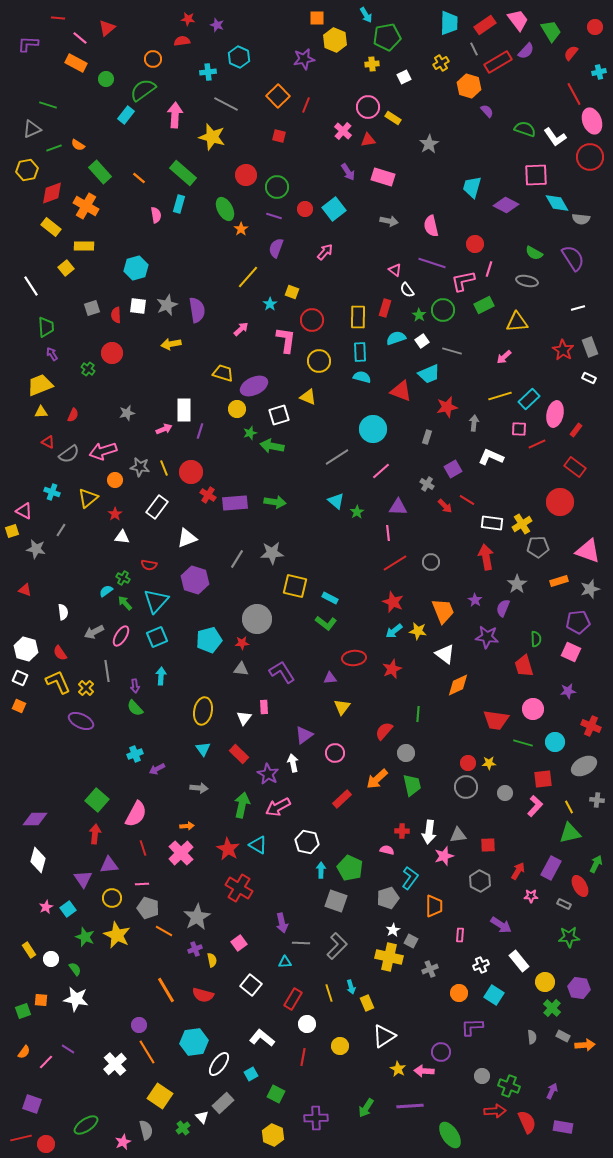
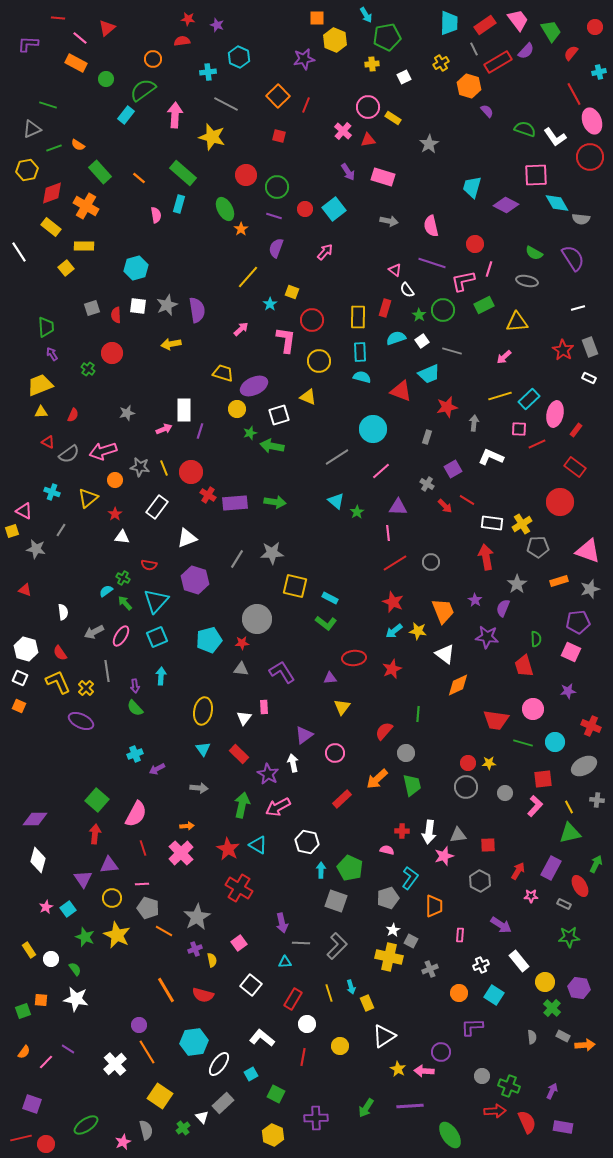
white line at (31, 286): moved 12 px left, 34 px up
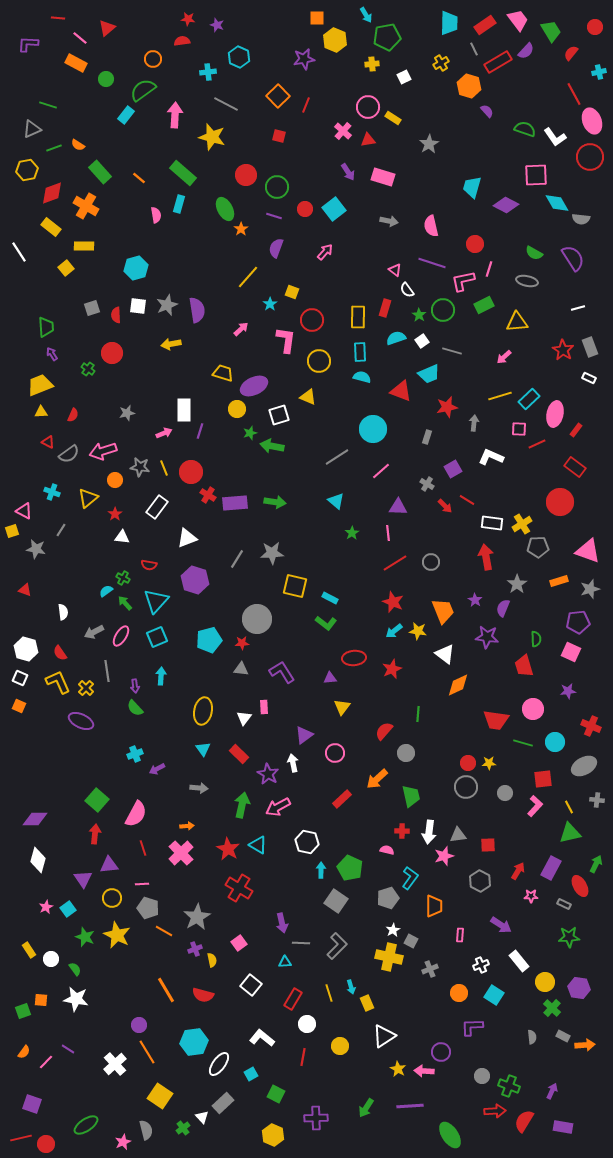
pink arrow at (164, 429): moved 4 px down
green star at (357, 512): moved 5 px left, 21 px down
green trapezoid at (412, 785): moved 1 px left, 11 px down
gray square at (336, 901): rotated 15 degrees clockwise
red semicircle at (527, 1122): moved 3 px left, 1 px up; rotated 125 degrees counterclockwise
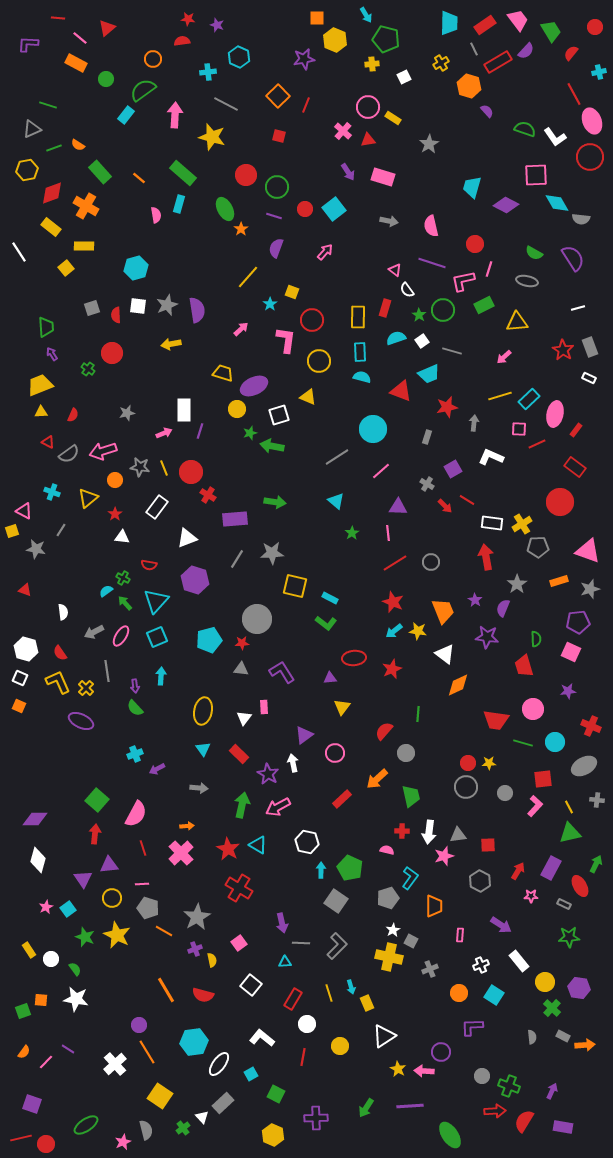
green pentagon at (387, 37): moved 1 px left, 2 px down; rotated 24 degrees clockwise
purple rectangle at (235, 503): moved 16 px down
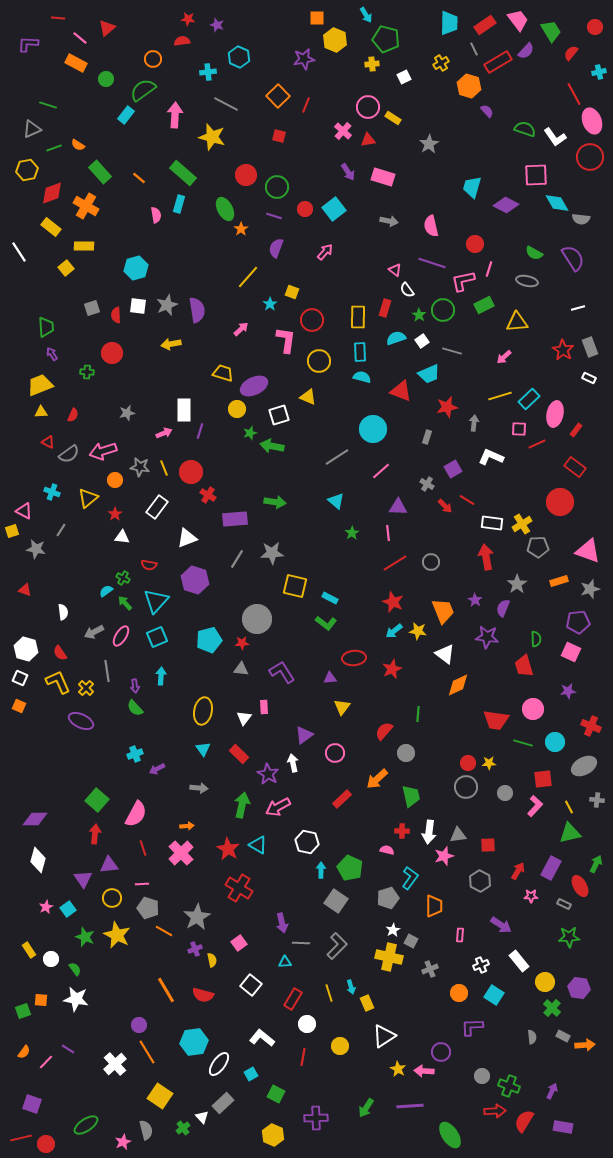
green cross at (88, 369): moved 1 px left, 3 px down; rotated 32 degrees counterclockwise
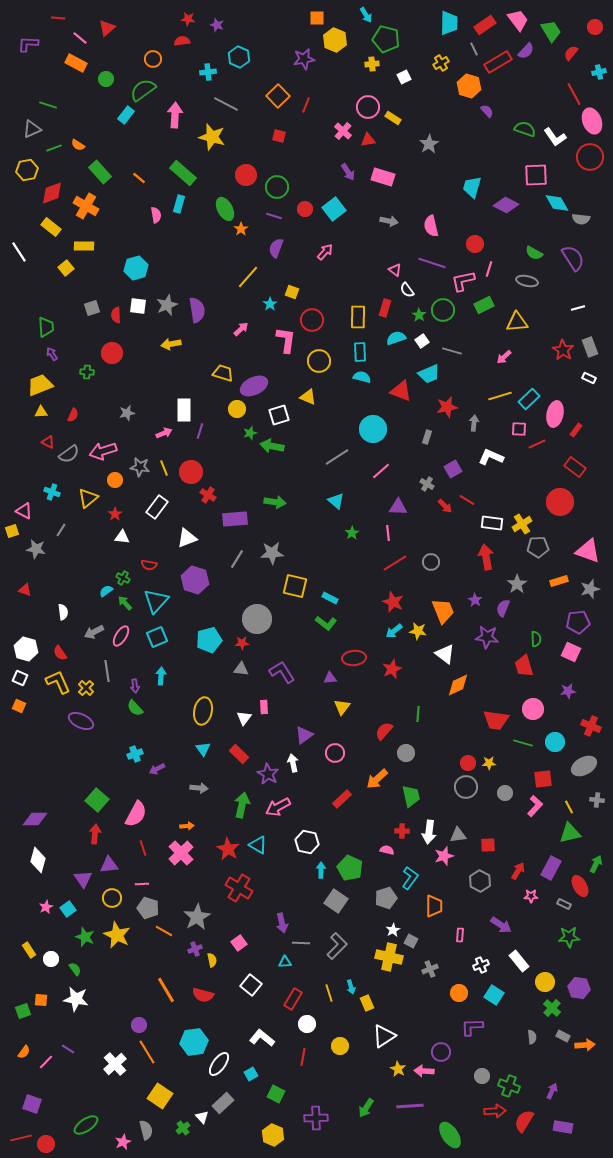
gray pentagon at (388, 898): moved 2 px left
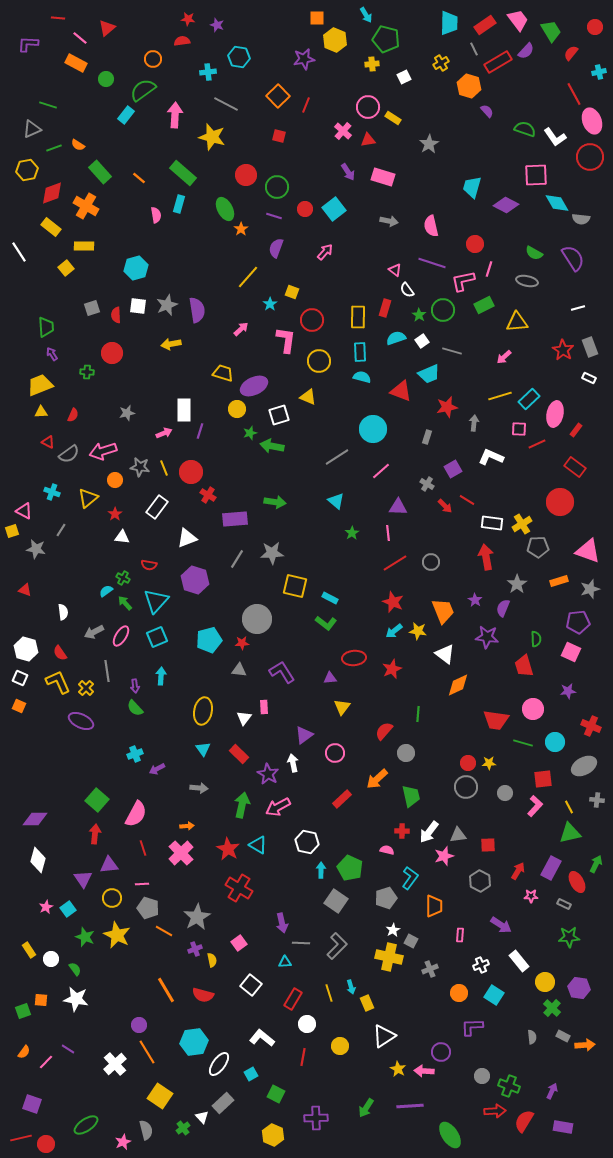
cyan hexagon at (239, 57): rotated 15 degrees counterclockwise
gray triangle at (241, 669): moved 2 px left, 1 px down
white arrow at (429, 832): rotated 30 degrees clockwise
red ellipse at (580, 886): moved 3 px left, 4 px up
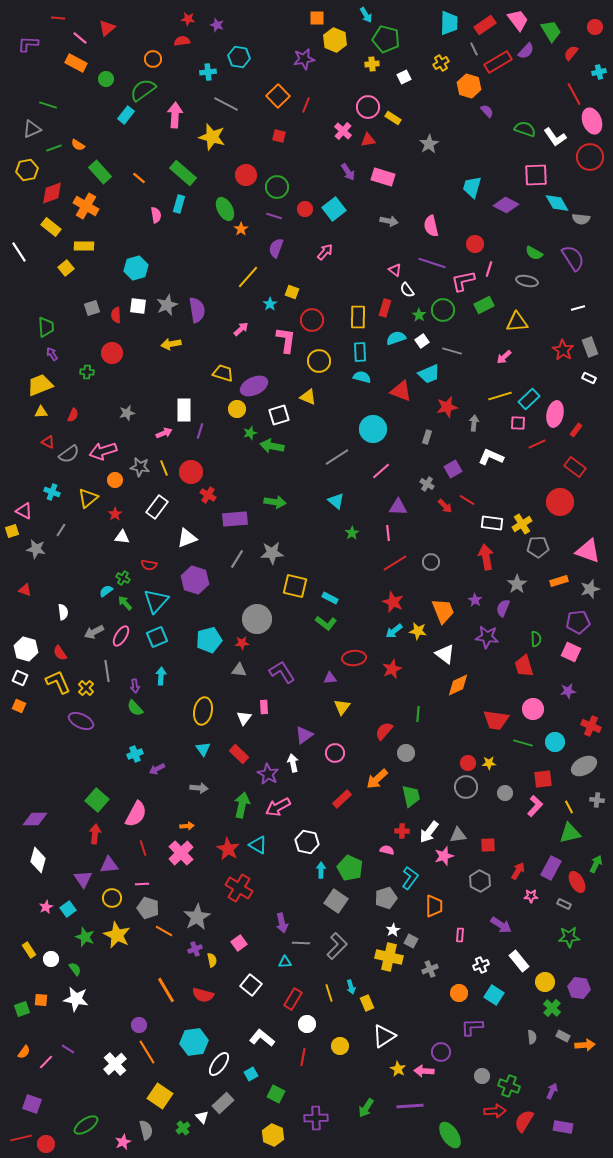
pink square at (519, 429): moved 1 px left, 6 px up
green square at (23, 1011): moved 1 px left, 2 px up
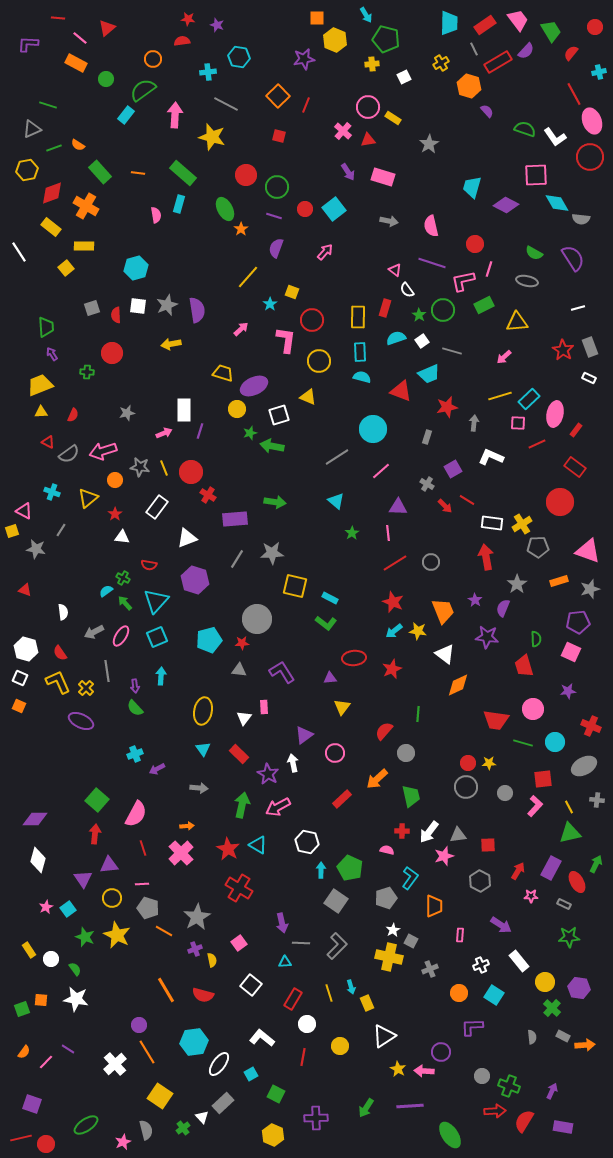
orange line at (139, 178): moved 1 px left, 5 px up; rotated 32 degrees counterclockwise
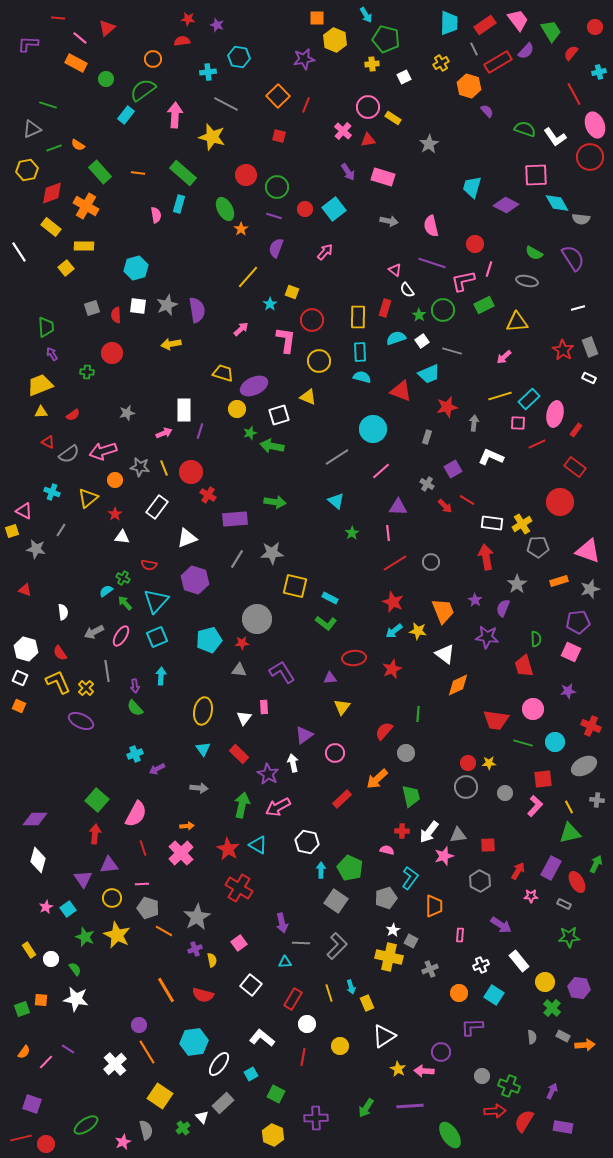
pink ellipse at (592, 121): moved 3 px right, 4 px down
red semicircle at (73, 415): rotated 32 degrees clockwise
